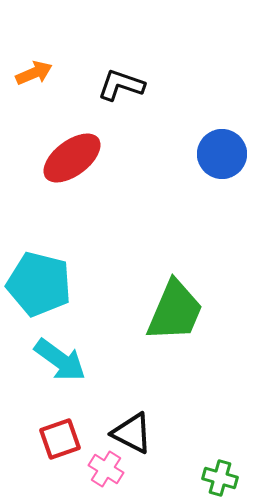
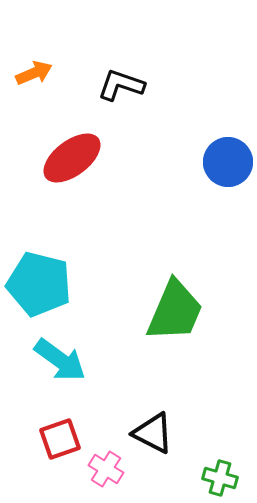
blue circle: moved 6 px right, 8 px down
black triangle: moved 21 px right
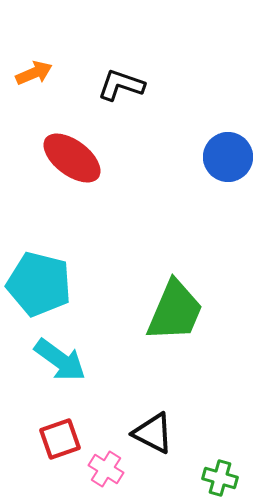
red ellipse: rotated 74 degrees clockwise
blue circle: moved 5 px up
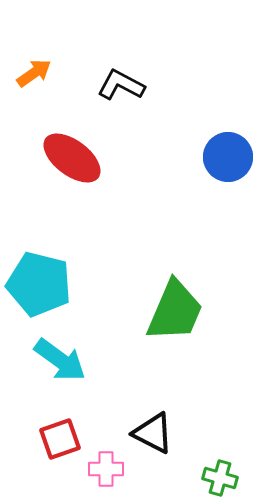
orange arrow: rotated 12 degrees counterclockwise
black L-shape: rotated 9 degrees clockwise
pink cross: rotated 32 degrees counterclockwise
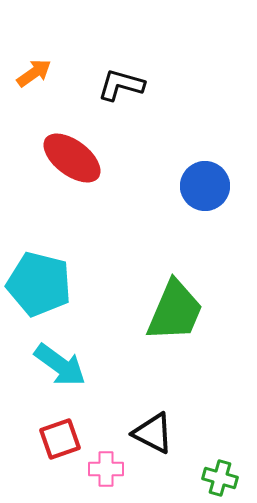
black L-shape: rotated 12 degrees counterclockwise
blue circle: moved 23 px left, 29 px down
cyan arrow: moved 5 px down
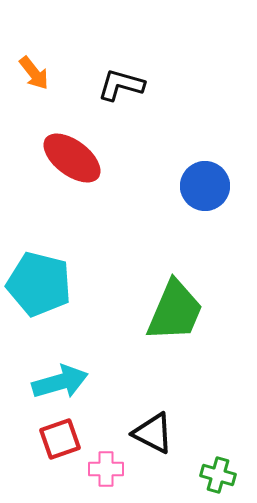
orange arrow: rotated 87 degrees clockwise
cyan arrow: moved 17 px down; rotated 52 degrees counterclockwise
green cross: moved 2 px left, 3 px up
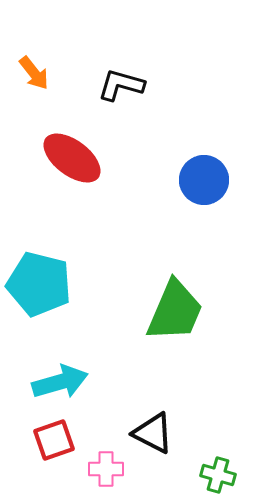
blue circle: moved 1 px left, 6 px up
red square: moved 6 px left, 1 px down
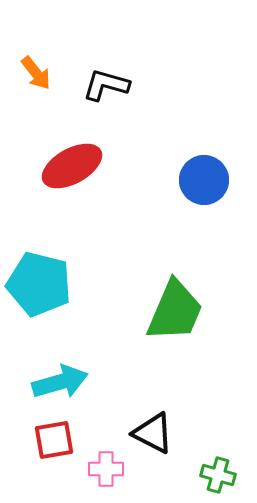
orange arrow: moved 2 px right
black L-shape: moved 15 px left
red ellipse: moved 8 px down; rotated 66 degrees counterclockwise
red square: rotated 9 degrees clockwise
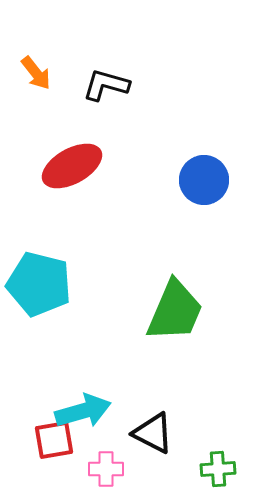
cyan arrow: moved 23 px right, 29 px down
green cross: moved 6 px up; rotated 20 degrees counterclockwise
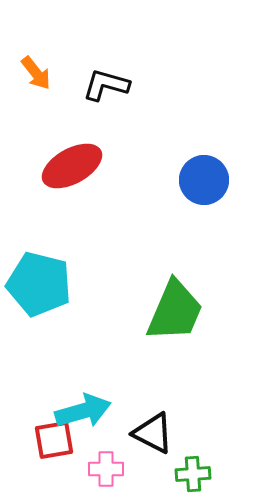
green cross: moved 25 px left, 5 px down
